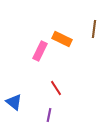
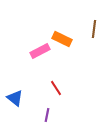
pink rectangle: rotated 36 degrees clockwise
blue triangle: moved 1 px right, 4 px up
purple line: moved 2 px left
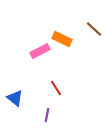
brown line: rotated 54 degrees counterclockwise
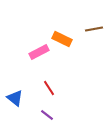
brown line: rotated 54 degrees counterclockwise
pink rectangle: moved 1 px left, 1 px down
red line: moved 7 px left
purple line: rotated 64 degrees counterclockwise
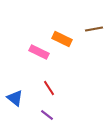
pink rectangle: rotated 54 degrees clockwise
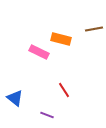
orange rectangle: moved 1 px left; rotated 12 degrees counterclockwise
red line: moved 15 px right, 2 px down
purple line: rotated 16 degrees counterclockwise
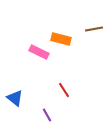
purple line: rotated 40 degrees clockwise
